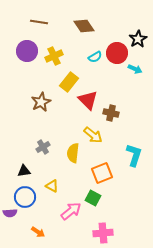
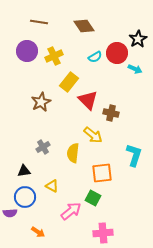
orange square: rotated 15 degrees clockwise
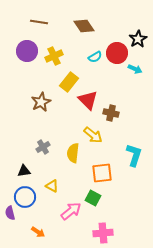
purple semicircle: rotated 80 degrees clockwise
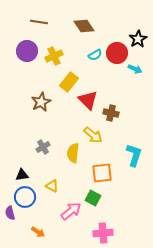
cyan semicircle: moved 2 px up
black triangle: moved 2 px left, 4 px down
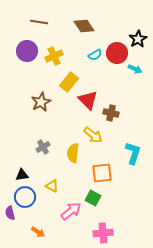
cyan L-shape: moved 1 px left, 2 px up
